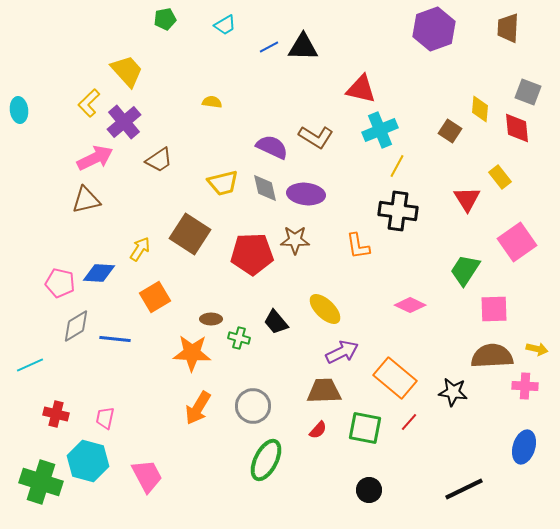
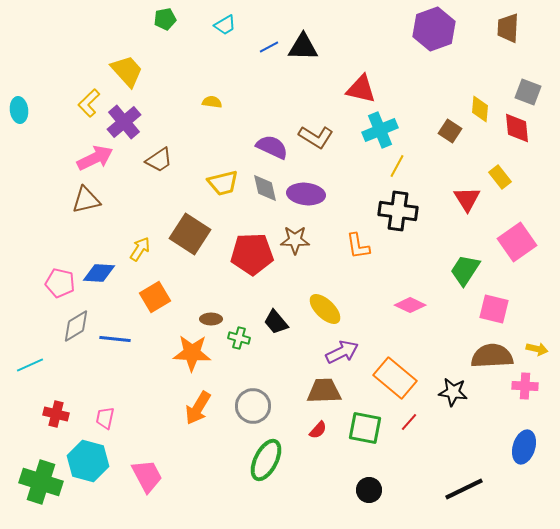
pink square at (494, 309): rotated 16 degrees clockwise
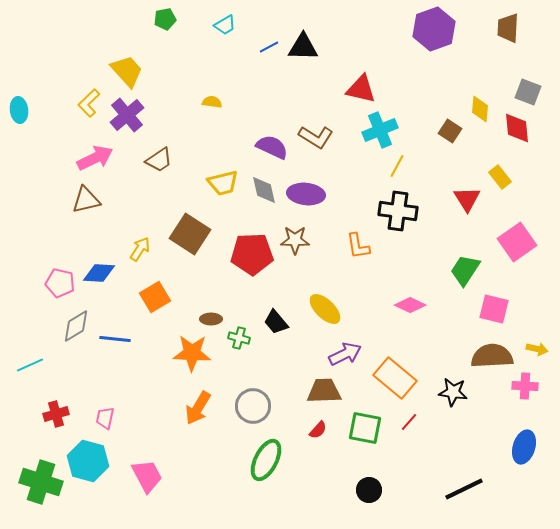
purple cross at (124, 122): moved 3 px right, 7 px up
gray diamond at (265, 188): moved 1 px left, 2 px down
purple arrow at (342, 352): moved 3 px right, 2 px down
red cross at (56, 414): rotated 30 degrees counterclockwise
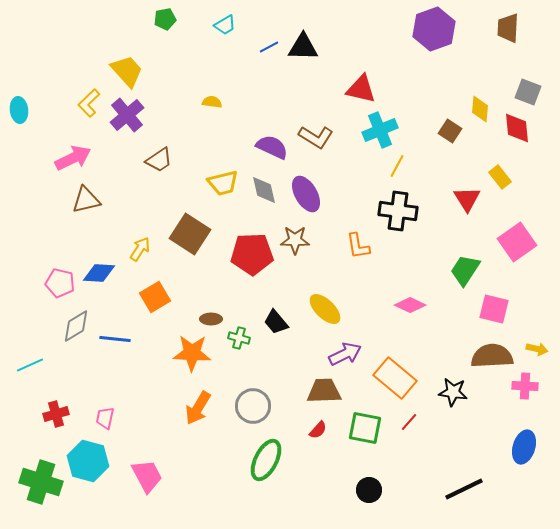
pink arrow at (95, 158): moved 22 px left
purple ellipse at (306, 194): rotated 54 degrees clockwise
